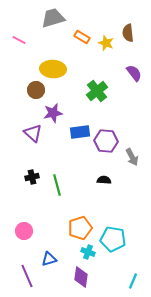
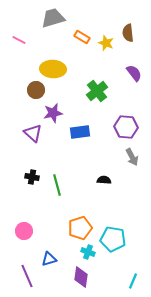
purple hexagon: moved 20 px right, 14 px up
black cross: rotated 24 degrees clockwise
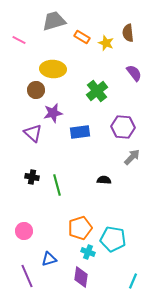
gray trapezoid: moved 1 px right, 3 px down
purple hexagon: moved 3 px left
gray arrow: rotated 108 degrees counterclockwise
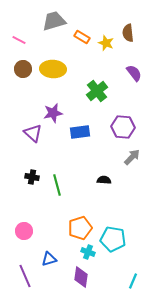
brown circle: moved 13 px left, 21 px up
purple line: moved 2 px left
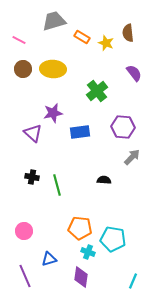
orange pentagon: rotated 25 degrees clockwise
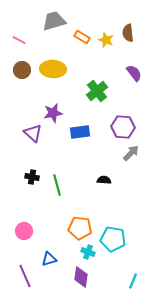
yellow star: moved 3 px up
brown circle: moved 1 px left, 1 px down
gray arrow: moved 1 px left, 4 px up
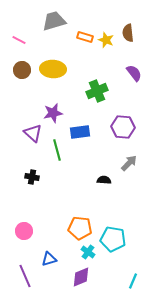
orange rectangle: moved 3 px right; rotated 14 degrees counterclockwise
green cross: rotated 15 degrees clockwise
gray arrow: moved 2 px left, 10 px down
green line: moved 35 px up
cyan cross: rotated 16 degrees clockwise
purple diamond: rotated 60 degrees clockwise
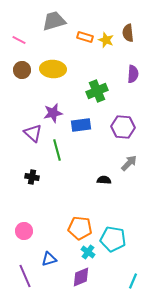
purple semicircle: moved 1 px left, 1 px down; rotated 42 degrees clockwise
blue rectangle: moved 1 px right, 7 px up
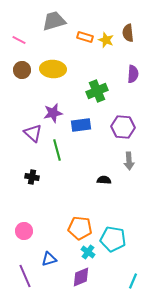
gray arrow: moved 2 px up; rotated 132 degrees clockwise
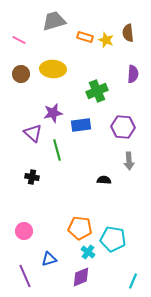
brown circle: moved 1 px left, 4 px down
